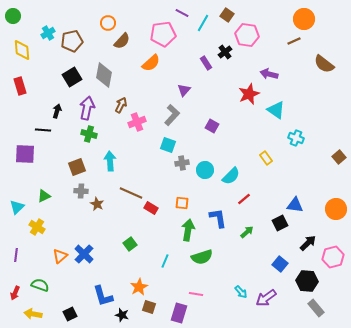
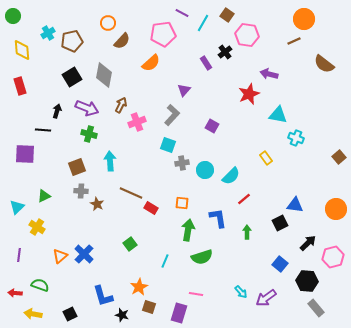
purple arrow at (87, 108): rotated 100 degrees clockwise
cyan triangle at (276, 110): moved 2 px right, 5 px down; rotated 24 degrees counterclockwise
green arrow at (247, 232): rotated 48 degrees counterclockwise
purple line at (16, 255): moved 3 px right
red arrow at (15, 293): rotated 72 degrees clockwise
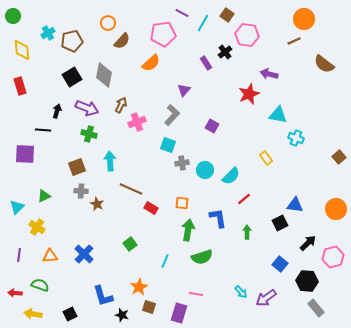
brown line at (131, 193): moved 4 px up
orange triangle at (60, 256): moved 10 px left; rotated 35 degrees clockwise
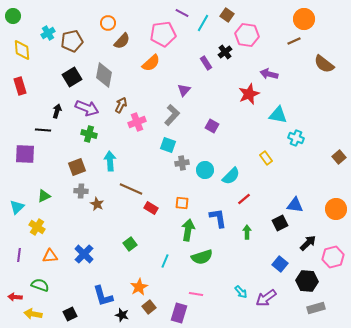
red arrow at (15, 293): moved 4 px down
brown square at (149, 307): rotated 32 degrees clockwise
gray rectangle at (316, 308): rotated 66 degrees counterclockwise
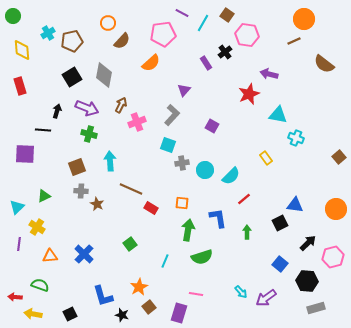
purple line at (19, 255): moved 11 px up
